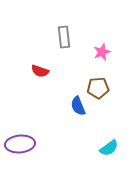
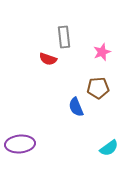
red semicircle: moved 8 px right, 12 px up
blue semicircle: moved 2 px left, 1 px down
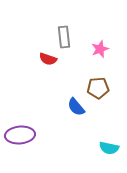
pink star: moved 2 px left, 3 px up
blue semicircle: rotated 18 degrees counterclockwise
purple ellipse: moved 9 px up
cyan semicircle: rotated 48 degrees clockwise
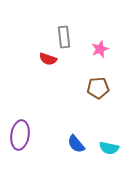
blue semicircle: moved 37 px down
purple ellipse: rotated 76 degrees counterclockwise
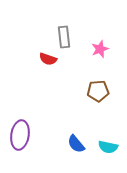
brown pentagon: moved 3 px down
cyan semicircle: moved 1 px left, 1 px up
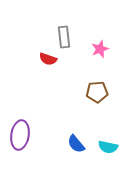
brown pentagon: moved 1 px left, 1 px down
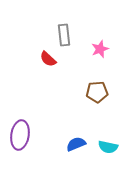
gray rectangle: moved 2 px up
red semicircle: rotated 24 degrees clockwise
blue semicircle: rotated 108 degrees clockwise
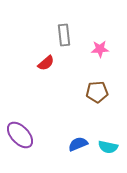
pink star: rotated 18 degrees clockwise
red semicircle: moved 2 px left, 4 px down; rotated 84 degrees counterclockwise
purple ellipse: rotated 52 degrees counterclockwise
blue semicircle: moved 2 px right
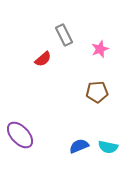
gray rectangle: rotated 20 degrees counterclockwise
pink star: rotated 18 degrees counterclockwise
red semicircle: moved 3 px left, 4 px up
blue semicircle: moved 1 px right, 2 px down
